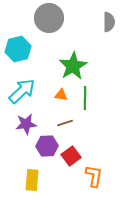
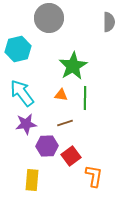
cyan arrow: moved 2 px down; rotated 84 degrees counterclockwise
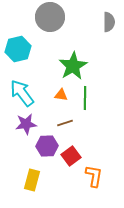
gray circle: moved 1 px right, 1 px up
yellow rectangle: rotated 10 degrees clockwise
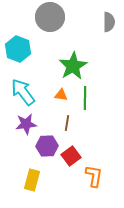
cyan hexagon: rotated 25 degrees counterclockwise
cyan arrow: moved 1 px right, 1 px up
brown line: moved 2 px right; rotated 63 degrees counterclockwise
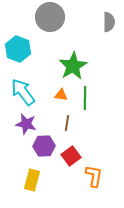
purple star: rotated 20 degrees clockwise
purple hexagon: moved 3 px left
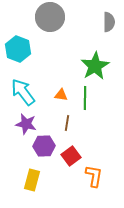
green star: moved 22 px right
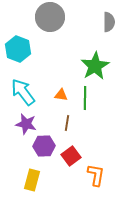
orange L-shape: moved 2 px right, 1 px up
